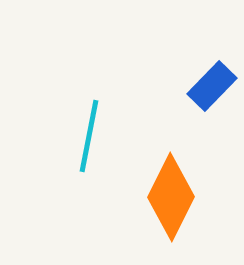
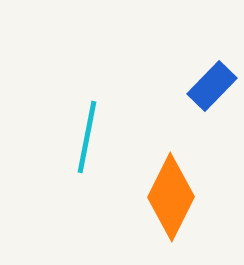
cyan line: moved 2 px left, 1 px down
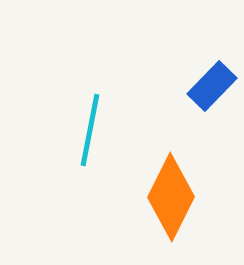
cyan line: moved 3 px right, 7 px up
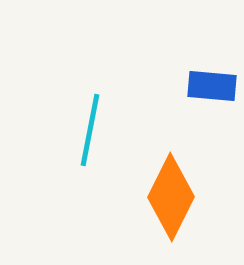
blue rectangle: rotated 51 degrees clockwise
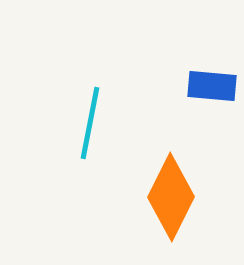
cyan line: moved 7 px up
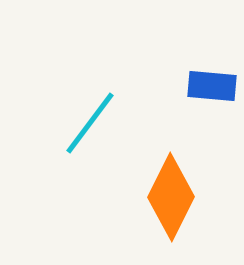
cyan line: rotated 26 degrees clockwise
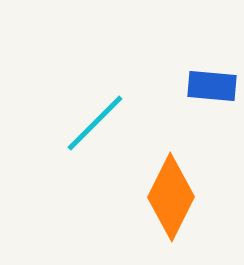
cyan line: moved 5 px right; rotated 8 degrees clockwise
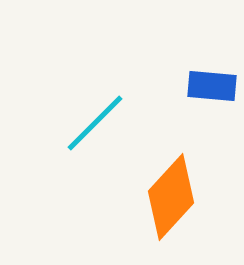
orange diamond: rotated 16 degrees clockwise
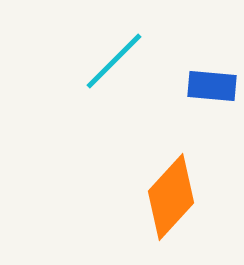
cyan line: moved 19 px right, 62 px up
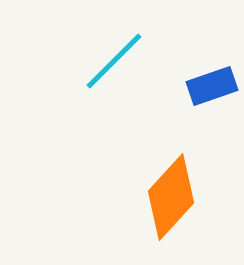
blue rectangle: rotated 24 degrees counterclockwise
